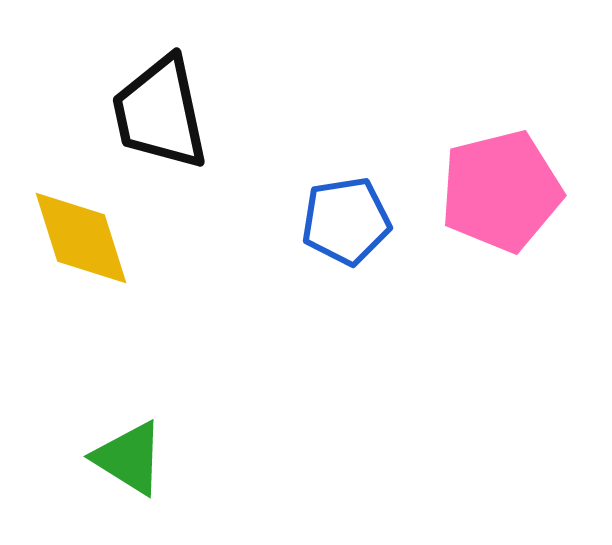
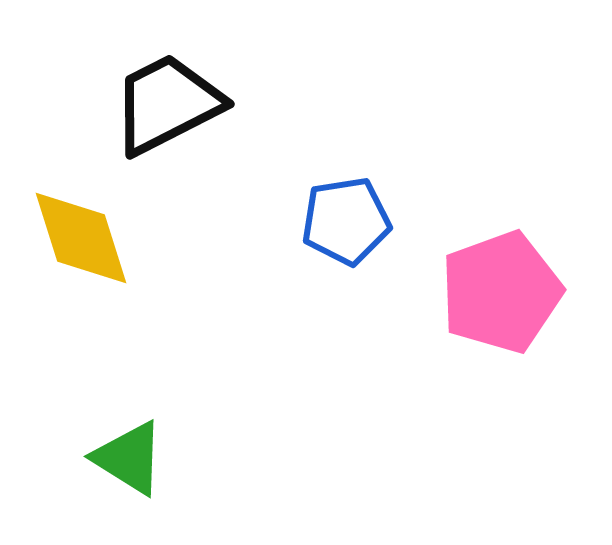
black trapezoid: moved 7 px right, 9 px up; rotated 75 degrees clockwise
pink pentagon: moved 101 px down; rotated 6 degrees counterclockwise
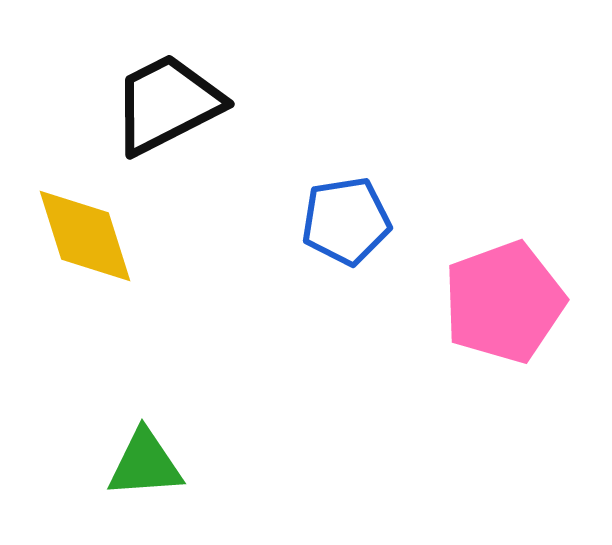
yellow diamond: moved 4 px right, 2 px up
pink pentagon: moved 3 px right, 10 px down
green triangle: moved 16 px right, 6 px down; rotated 36 degrees counterclockwise
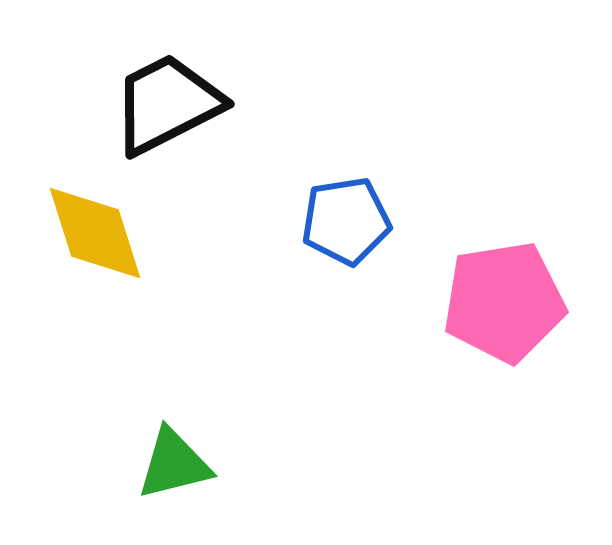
yellow diamond: moved 10 px right, 3 px up
pink pentagon: rotated 11 degrees clockwise
green triangle: moved 29 px right; rotated 10 degrees counterclockwise
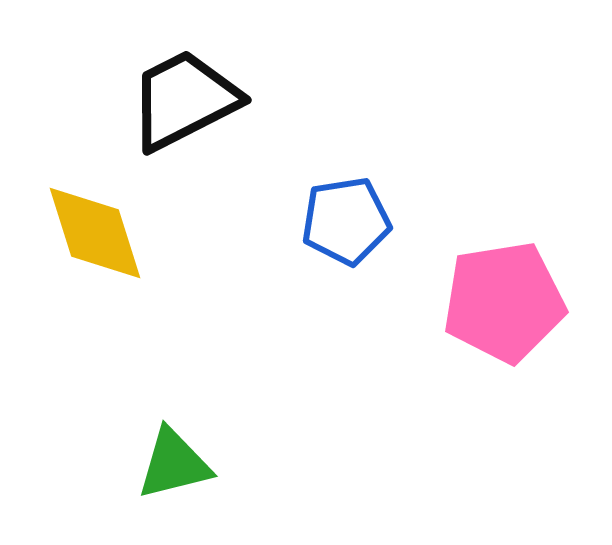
black trapezoid: moved 17 px right, 4 px up
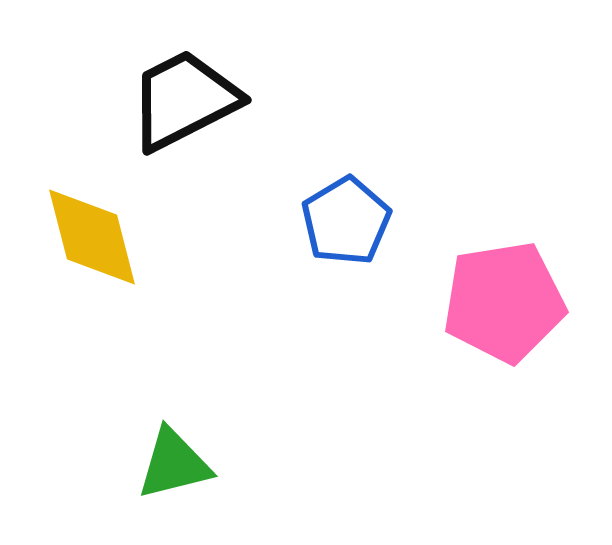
blue pentagon: rotated 22 degrees counterclockwise
yellow diamond: moved 3 px left, 4 px down; rotated 3 degrees clockwise
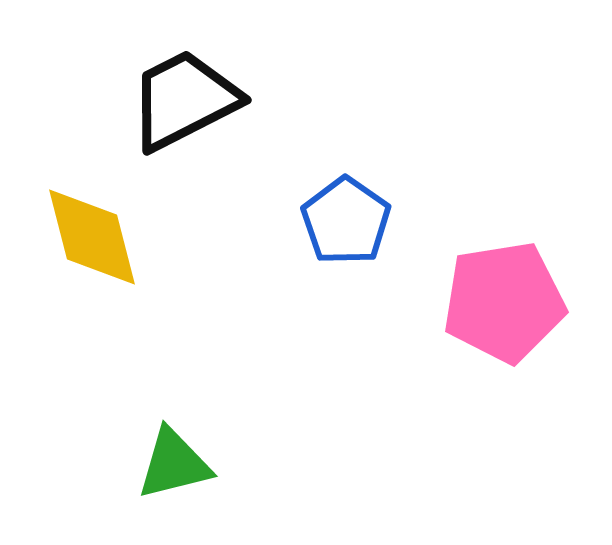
blue pentagon: rotated 6 degrees counterclockwise
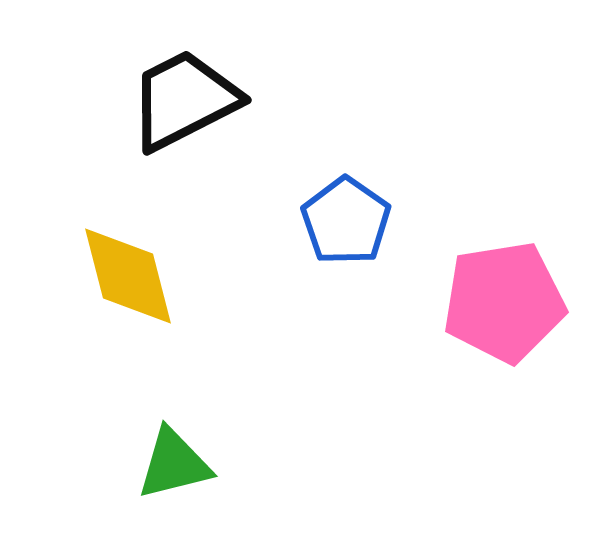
yellow diamond: moved 36 px right, 39 px down
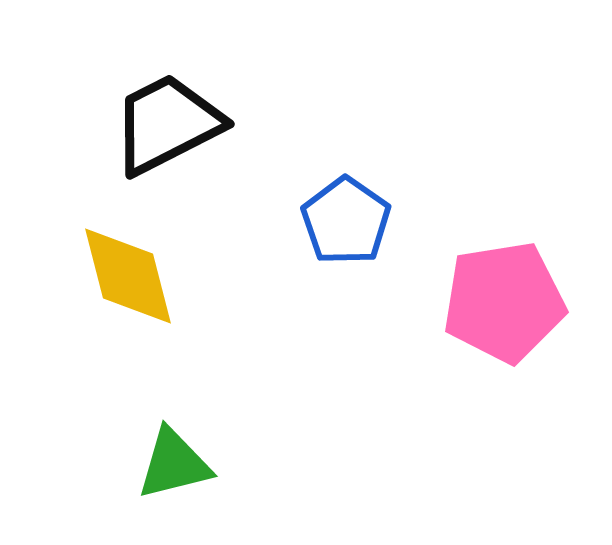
black trapezoid: moved 17 px left, 24 px down
